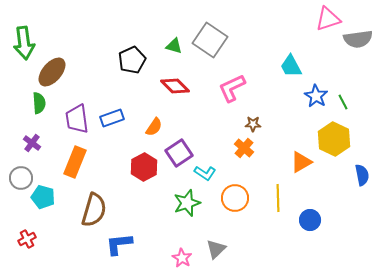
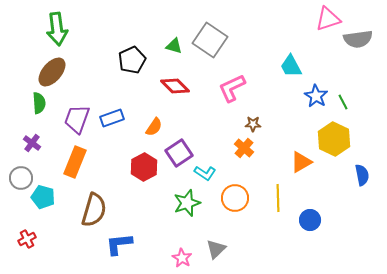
green arrow: moved 33 px right, 14 px up
purple trapezoid: rotated 28 degrees clockwise
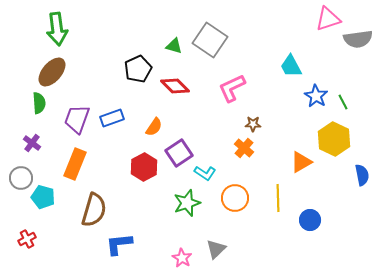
black pentagon: moved 6 px right, 9 px down
orange rectangle: moved 2 px down
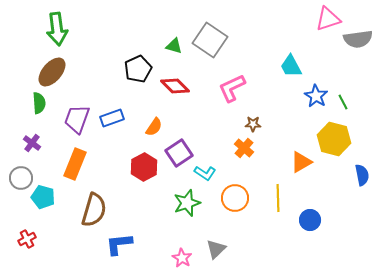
yellow hexagon: rotated 12 degrees counterclockwise
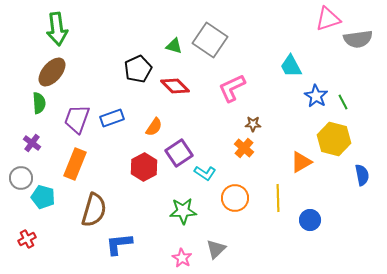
green star: moved 4 px left, 8 px down; rotated 16 degrees clockwise
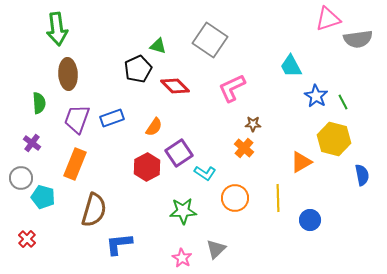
green triangle: moved 16 px left
brown ellipse: moved 16 px right, 2 px down; rotated 44 degrees counterclockwise
red hexagon: moved 3 px right
red cross: rotated 18 degrees counterclockwise
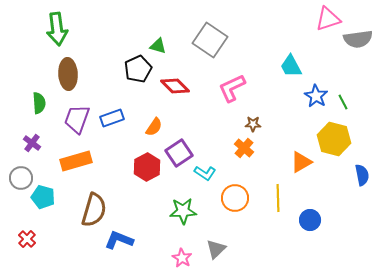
orange rectangle: moved 1 px right, 3 px up; rotated 52 degrees clockwise
blue L-shape: moved 4 px up; rotated 28 degrees clockwise
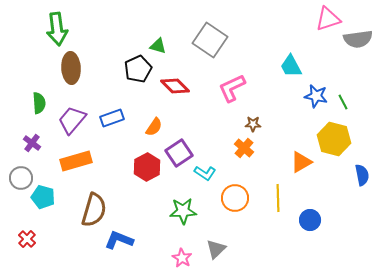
brown ellipse: moved 3 px right, 6 px up
blue star: rotated 20 degrees counterclockwise
purple trapezoid: moved 5 px left, 1 px down; rotated 20 degrees clockwise
